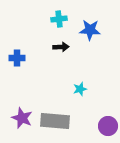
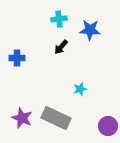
black arrow: rotated 133 degrees clockwise
gray rectangle: moved 1 px right, 3 px up; rotated 20 degrees clockwise
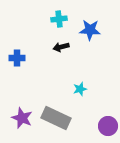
black arrow: rotated 35 degrees clockwise
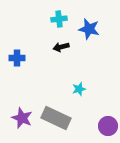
blue star: moved 1 px left, 1 px up; rotated 10 degrees clockwise
cyan star: moved 1 px left
